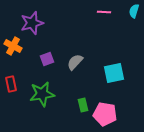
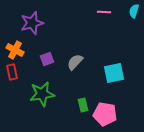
orange cross: moved 2 px right, 4 px down
red rectangle: moved 1 px right, 12 px up
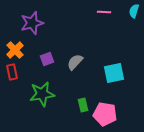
orange cross: rotated 18 degrees clockwise
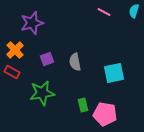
pink line: rotated 24 degrees clockwise
gray semicircle: rotated 54 degrees counterclockwise
red rectangle: rotated 49 degrees counterclockwise
green star: moved 1 px up
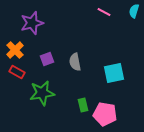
red rectangle: moved 5 px right
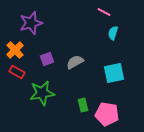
cyan semicircle: moved 21 px left, 22 px down
purple star: moved 1 px left
gray semicircle: rotated 72 degrees clockwise
pink pentagon: moved 2 px right
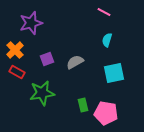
cyan semicircle: moved 6 px left, 7 px down
pink pentagon: moved 1 px left, 1 px up
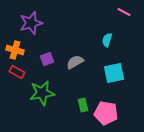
pink line: moved 20 px right
orange cross: rotated 30 degrees counterclockwise
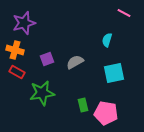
pink line: moved 1 px down
purple star: moved 7 px left
